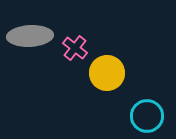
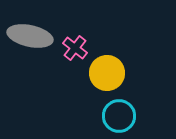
gray ellipse: rotated 15 degrees clockwise
cyan circle: moved 28 px left
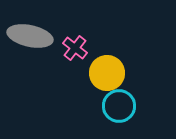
cyan circle: moved 10 px up
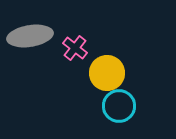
gray ellipse: rotated 21 degrees counterclockwise
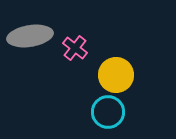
yellow circle: moved 9 px right, 2 px down
cyan circle: moved 11 px left, 6 px down
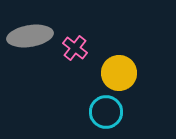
yellow circle: moved 3 px right, 2 px up
cyan circle: moved 2 px left
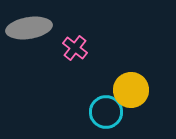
gray ellipse: moved 1 px left, 8 px up
yellow circle: moved 12 px right, 17 px down
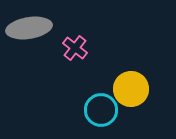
yellow circle: moved 1 px up
cyan circle: moved 5 px left, 2 px up
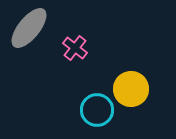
gray ellipse: rotated 42 degrees counterclockwise
cyan circle: moved 4 px left
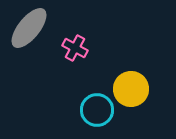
pink cross: rotated 10 degrees counterclockwise
